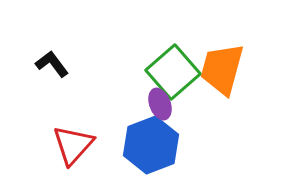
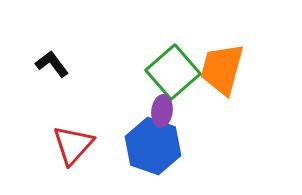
purple ellipse: moved 2 px right, 7 px down; rotated 28 degrees clockwise
blue hexagon: moved 2 px right, 1 px down; rotated 20 degrees counterclockwise
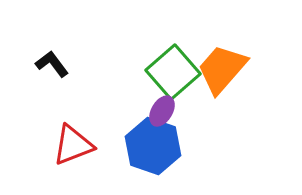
orange trapezoid: rotated 26 degrees clockwise
purple ellipse: rotated 24 degrees clockwise
red triangle: rotated 27 degrees clockwise
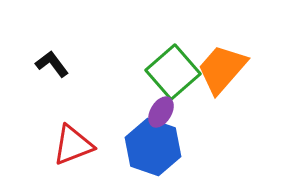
purple ellipse: moved 1 px left, 1 px down
blue hexagon: moved 1 px down
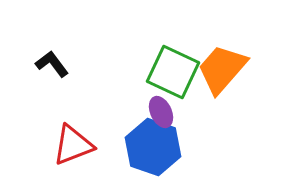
green square: rotated 24 degrees counterclockwise
purple ellipse: rotated 56 degrees counterclockwise
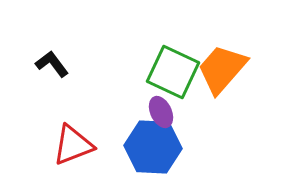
blue hexagon: rotated 16 degrees counterclockwise
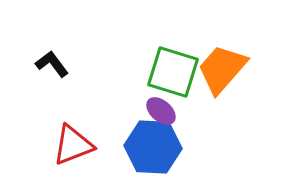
green square: rotated 8 degrees counterclockwise
purple ellipse: moved 1 px up; rotated 24 degrees counterclockwise
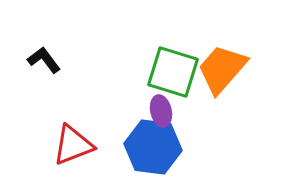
black L-shape: moved 8 px left, 4 px up
purple ellipse: rotated 36 degrees clockwise
blue hexagon: rotated 4 degrees clockwise
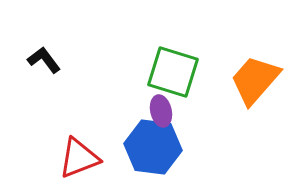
orange trapezoid: moved 33 px right, 11 px down
red triangle: moved 6 px right, 13 px down
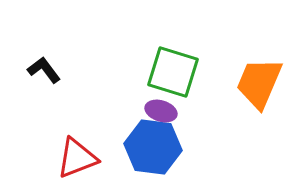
black L-shape: moved 10 px down
orange trapezoid: moved 4 px right, 3 px down; rotated 18 degrees counterclockwise
purple ellipse: rotated 60 degrees counterclockwise
red triangle: moved 2 px left
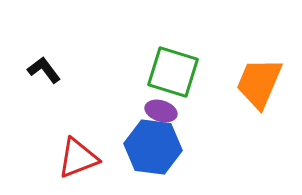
red triangle: moved 1 px right
